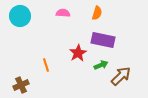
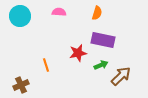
pink semicircle: moved 4 px left, 1 px up
red star: rotated 18 degrees clockwise
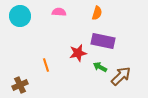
purple rectangle: moved 1 px down
green arrow: moved 1 px left, 2 px down; rotated 128 degrees counterclockwise
brown cross: moved 1 px left
